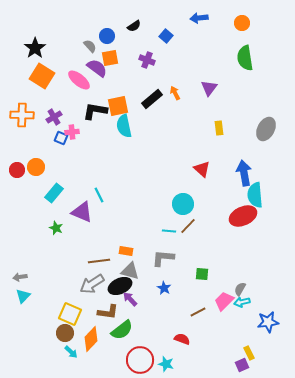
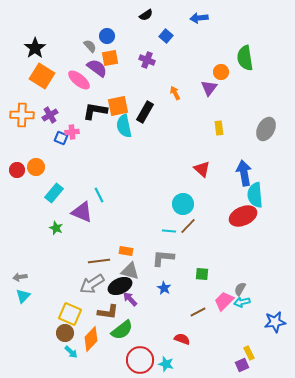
orange circle at (242, 23): moved 21 px left, 49 px down
black semicircle at (134, 26): moved 12 px right, 11 px up
black rectangle at (152, 99): moved 7 px left, 13 px down; rotated 20 degrees counterclockwise
purple cross at (54, 117): moved 4 px left, 2 px up
blue star at (268, 322): moved 7 px right
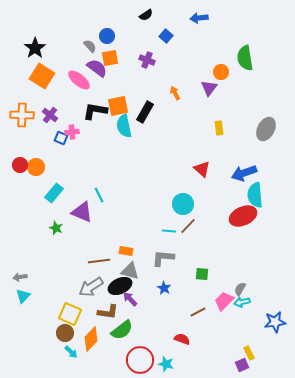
purple cross at (50, 115): rotated 21 degrees counterclockwise
red circle at (17, 170): moved 3 px right, 5 px up
blue arrow at (244, 173): rotated 100 degrees counterclockwise
gray arrow at (92, 284): moved 1 px left, 3 px down
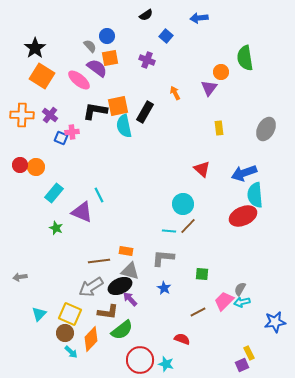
cyan triangle at (23, 296): moved 16 px right, 18 px down
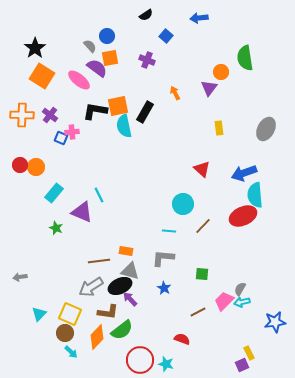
brown line at (188, 226): moved 15 px right
orange diamond at (91, 339): moved 6 px right, 2 px up
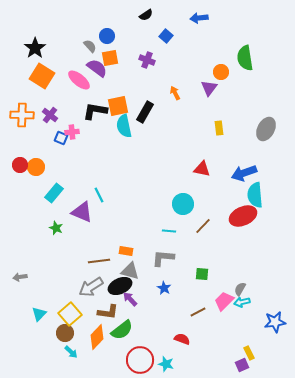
red triangle at (202, 169): rotated 30 degrees counterclockwise
yellow square at (70, 314): rotated 25 degrees clockwise
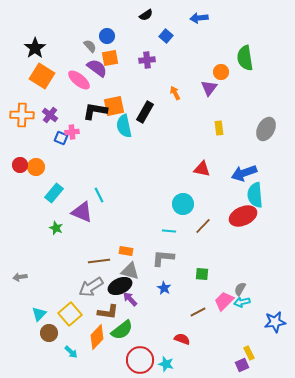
purple cross at (147, 60): rotated 28 degrees counterclockwise
orange square at (118, 106): moved 4 px left
brown circle at (65, 333): moved 16 px left
